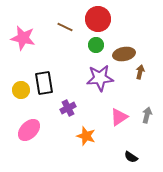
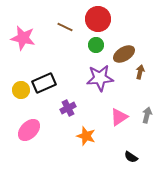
brown ellipse: rotated 20 degrees counterclockwise
black rectangle: rotated 75 degrees clockwise
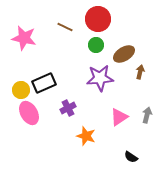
pink star: moved 1 px right
pink ellipse: moved 17 px up; rotated 75 degrees counterclockwise
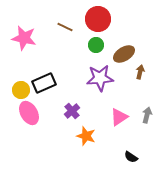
purple cross: moved 4 px right, 3 px down; rotated 14 degrees counterclockwise
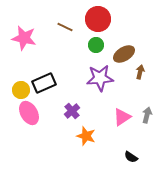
pink triangle: moved 3 px right
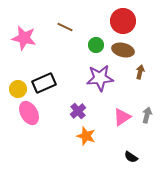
red circle: moved 25 px right, 2 px down
brown ellipse: moved 1 px left, 4 px up; rotated 45 degrees clockwise
yellow circle: moved 3 px left, 1 px up
purple cross: moved 6 px right
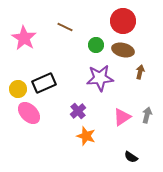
pink star: rotated 20 degrees clockwise
pink ellipse: rotated 15 degrees counterclockwise
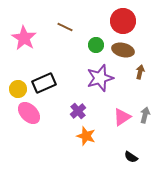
purple star: rotated 12 degrees counterclockwise
gray arrow: moved 2 px left
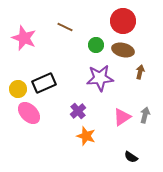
pink star: rotated 10 degrees counterclockwise
purple star: rotated 12 degrees clockwise
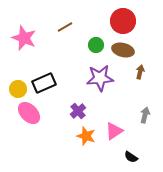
brown line: rotated 56 degrees counterclockwise
pink triangle: moved 8 px left, 14 px down
